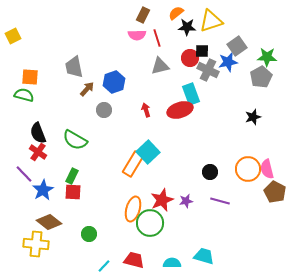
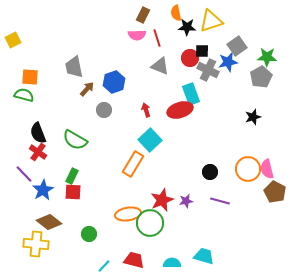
orange semicircle at (176, 13): rotated 63 degrees counterclockwise
yellow square at (13, 36): moved 4 px down
gray triangle at (160, 66): rotated 36 degrees clockwise
cyan square at (148, 152): moved 2 px right, 12 px up
orange ellipse at (133, 209): moved 5 px left, 5 px down; rotated 65 degrees clockwise
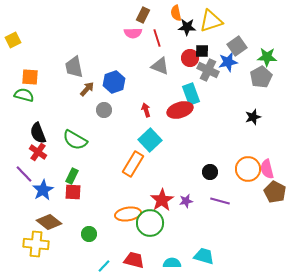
pink semicircle at (137, 35): moved 4 px left, 2 px up
red star at (162, 200): rotated 10 degrees counterclockwise
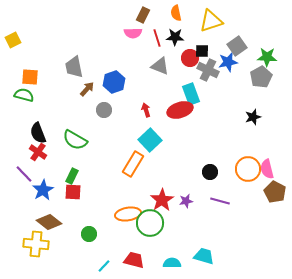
black star at (187, 27): moved 12 px left, 10 px down
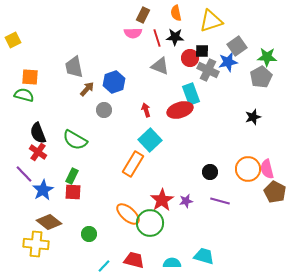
orange ellipse at (128, 214): rotated 50 degrees clockwise
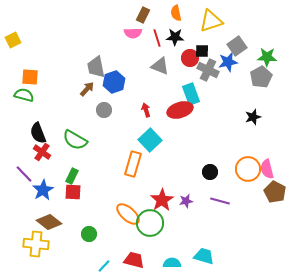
gray trapezoid at (74, 67): moved 22 px right
red cross at (38, 152): moved 4 px right
orange rectangle at (133, 164): rotated 15 degrees counterclockwise
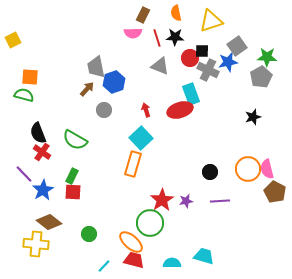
cyan square at (150, 140): moved 9 px left, 2 px up
purple line at (220, 201): rotated 18 degrees counterclockwise
orange ellipse at (128, 214): moved 3 px right, 28 px down
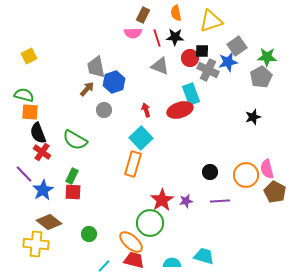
yellow square at (13, 40): moved 16 px right, 16 px down
orange square at (30, 77): moved 35 px down
orange circle at (248, 169): moved 2 px left, 6 px down
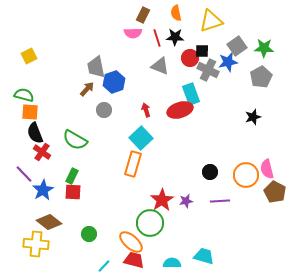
green star at (267, 57): moved 3 px left, 9 px up
black semicircle at (38, 133): moved 3 px left
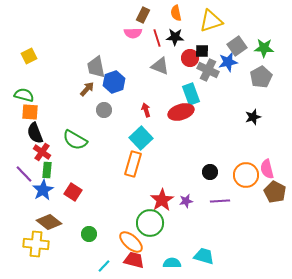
red ellipse at (180, 110): moved 1 px right, 2 px down
green rectangle at (72, 176): moved 25 px left, 6 px up; rotated 21 degrees counterclockwise
red square at (73, 192): rotated 30 degrees clockwise
